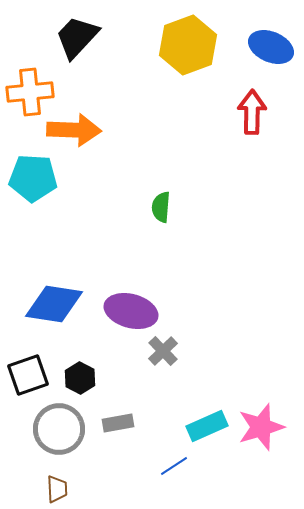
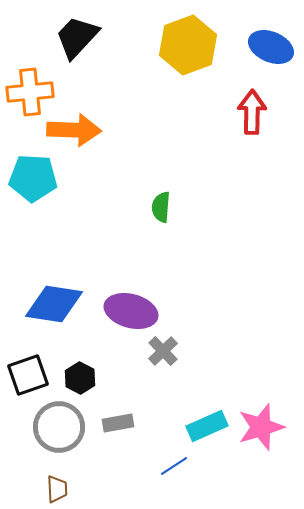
gray circle: moved 2 px up
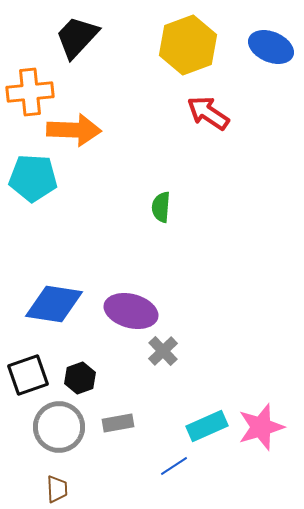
red arrow: moved 44 px left, 1 px down; rotated 57 degrees counterclockwise
black hexagon: rotated 12 degrees clockwise
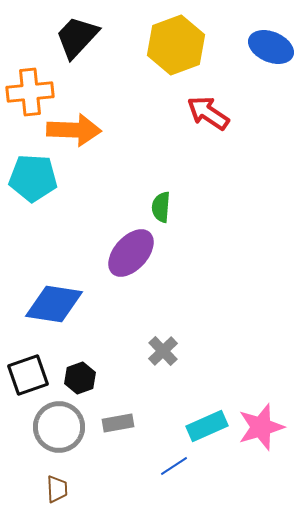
yellow hexagon: moved 12 px left
purple ellipse: moved 58 px up; rotated 63 degrees counterclockwise
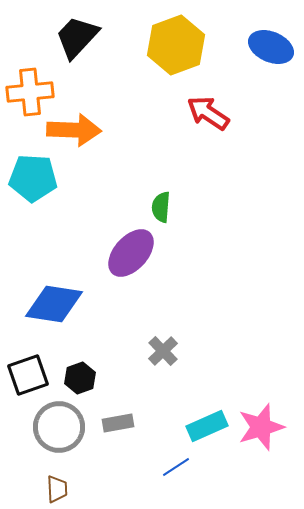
blue line: moved 2 px right, 1 px down
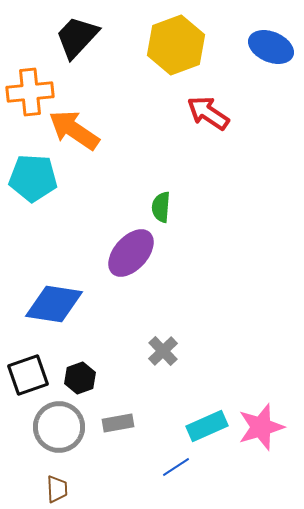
orange arrow: rotated 148 degrees counterclockwise
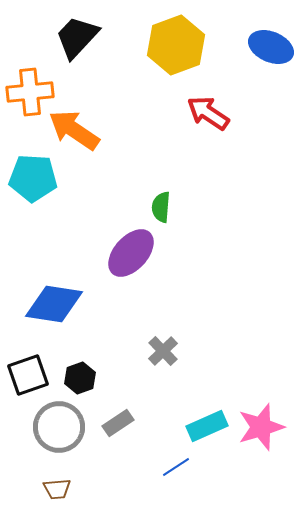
gray rectangle: rotated 24 degrees counterclockwise
brown trapezoid: rotated 88 degrees clockwise
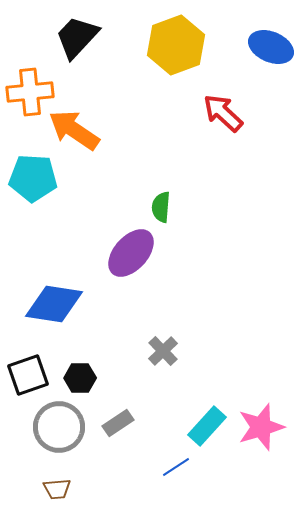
red arrow: moved 15 px right; rotated 9 degrees clockwise
black hexagon: rotated 20 degrees clockwise
cyan rectangle: rotated 24 degrees counterclockwise
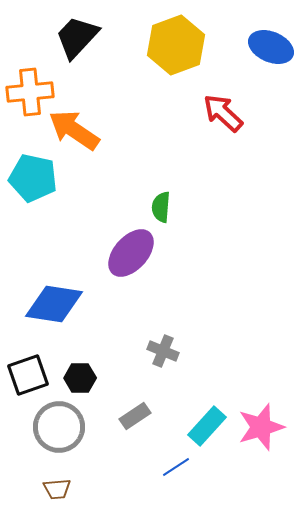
cyan pentagon: rotated 9 degrees clockwise
gray cross: rotated 24 degrees counterclockwise
gray rectangle: moved 17 px right, 7 px up
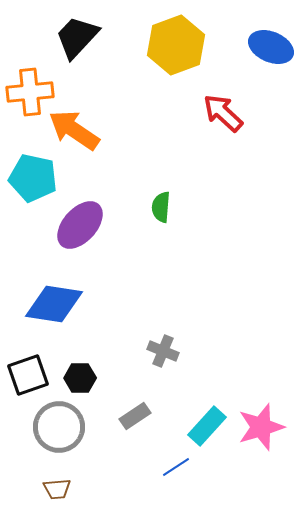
purple ellipse: moved 51 px left, 28 px up
